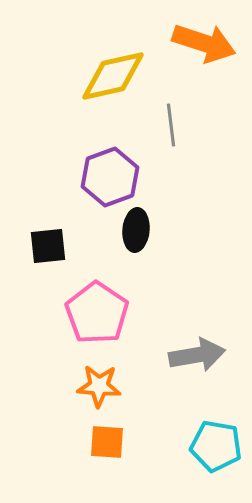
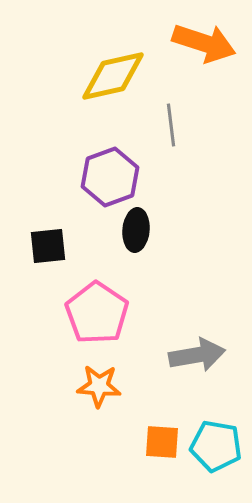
orange square: moved 55 px right
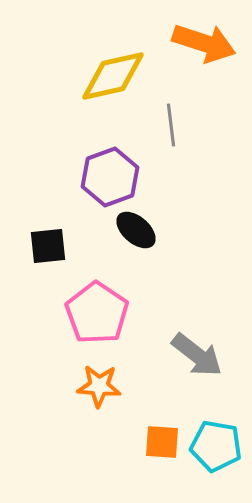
black ellipse: rotated 54 degrees counterclockwise
gray arrow: rotated 48 degrees clockwise
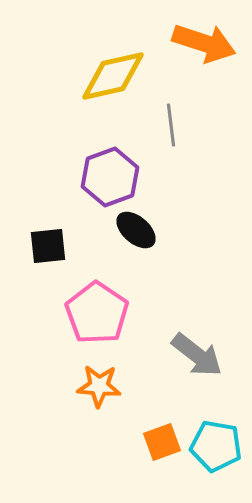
orange square: rotated 24 degrees counterclockwise
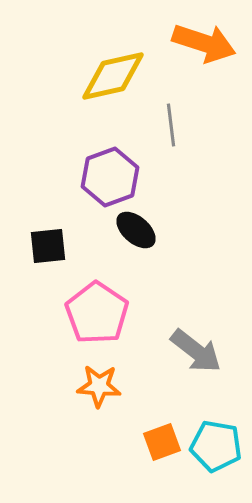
gray arrow: moved 1 px left, 4 px up
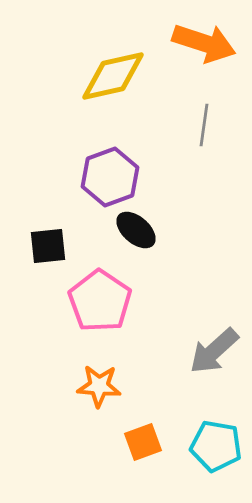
gray line: moved 33 px right; rotated 15 degrees clockwise
pink pentagon: moved 3 px right, 12 px up
gray arrow: moved 18 px right; rotated 100 degrees clockwise
orange square: moved 19 px left
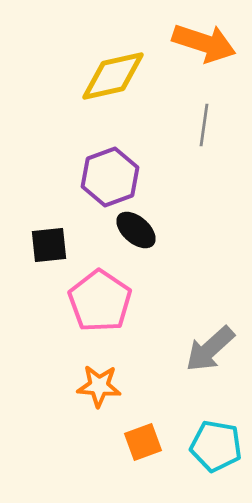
black square: moved 1 px right, 1 px up
gray arrow: moved 4 px left, 2 px up
